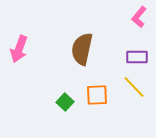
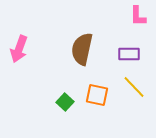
pink L-shape: moved 1 px left, 1 px up; rotated 40 degrees counterclockwise
purple rectangle: moved 8 px left, 3 px up
orange square: rotated 15 degrees clockwise
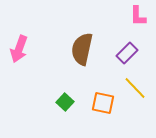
purple rectangle: moved 2 px left, 1 px up; rotated 45 degrees counterclockwise
yellow line: moved 1 px right, 1 px down
orange square: moved 6 px right, 8 px down
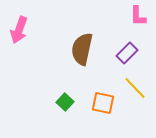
pink arrow: moved 19 px up
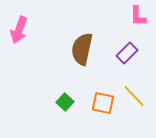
yellow line: moved 1 px left, 8 px down
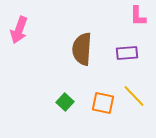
brown semicircle: rotated 8 degrees counterclockwise
purple rectangle: rotated 40 degrees clockwise
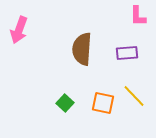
green square: moved 1 px down
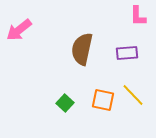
pink arrow: rotated 32 degrees clockwise
brown semicircle: rotated 8 degrees clockwise
yellow line: moved 1 px left, 1 px up
orange square: moved 3 px up
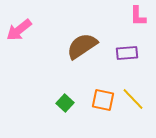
brown semicircle: moved 3 px up; rotated 44 degrees clockwise
yellow line: moved 4 px down
